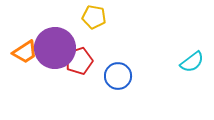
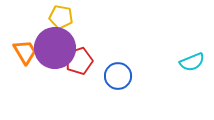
yellow pentagon: moved 33 px left
orange trapezoid: rotated 88 degrees counterclockwise
cyan semicircle: rotated 15 degrees clockwise
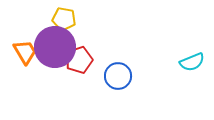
yellow pentagon: moved 3 px right, 2 px down
purple circle: moved 1 px up
red pentagon: moved 1 px up
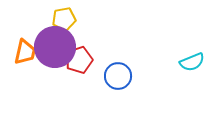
yellow pentagon: rotated 20 degrees counterclockwise
orange trapezoid: rotated 44 degrees clockwise
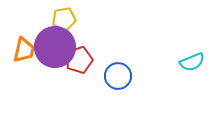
orange trapezoid: moved 1 px left, 2 px up
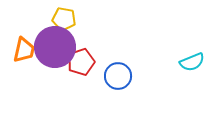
yellow pentagon: rotated 20 degrees clockwise
red pentagon: moved 2 px right, 2 px down
